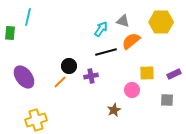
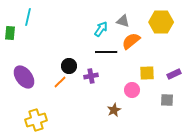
black line: rotated 15 degrees clockwise
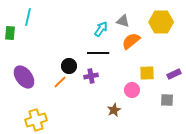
black line: moved 8 px left, 1 px down
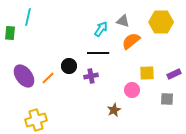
purple ellipse: moved 1 px up
orange line: moved 12 px left, 4 px up
gray square: moved 1 px up
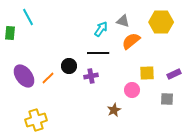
cyan line: rotated 42 degrees counterclockwise
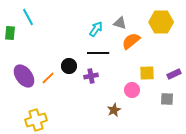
gray triangle: moved 3 px left, 2 px down
cyan arrow: moved 5 px left
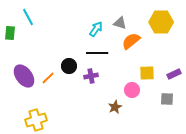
black line: moved 1 px left
brown star: moved 1 px right, 3 px up
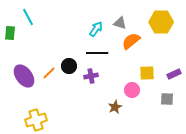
orange line: moved 1 px right, 5 px up
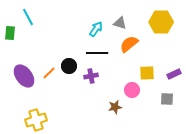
orange semicircle: moved 2 px left, 3 px down
brown star: rotated 16 degrees clockwise
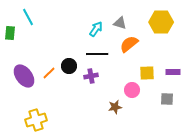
black line: moved 1 px down
purple rectangle: moved 1 px left, 2 px up; rotated 24 degrees clockwise
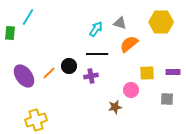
cyan line: rotated 60 degrees clockwise
pink circle: moved 1 px left
